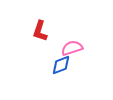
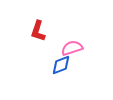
red L-shape: moved 2 px left
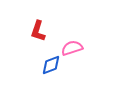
blue diamond: moved 10 px left
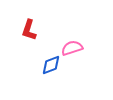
red L-shape: moved 9 px left, 1 px up
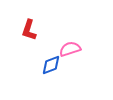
pink semicircle: moved 2 px left, 1 px down
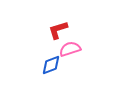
red L-shape: moved 29 px right; rotated 55 degrees clockwise
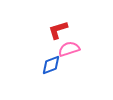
pink semicircle: moved 1 px left
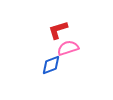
pink semicircle: moved 1 px left, 1 px up
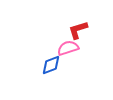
red L-shape: moved 20 px right
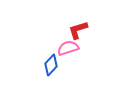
blue diamond: rotated 25 degrees counterclockwise
